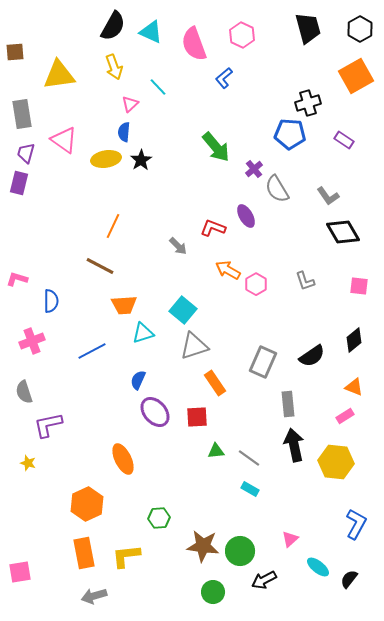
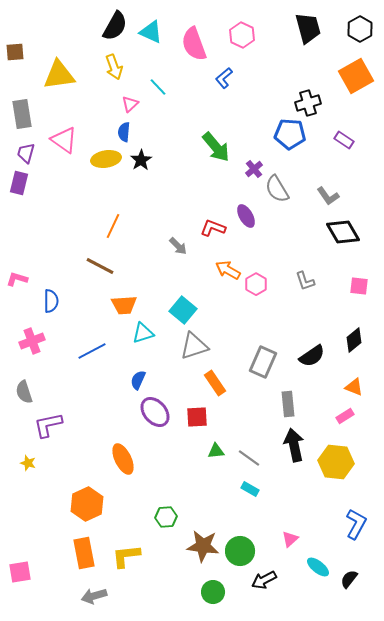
black semicircle at (113, 26): moved 2 px right
green hexagon at (159, 518): moved 7 px right, 1 px up
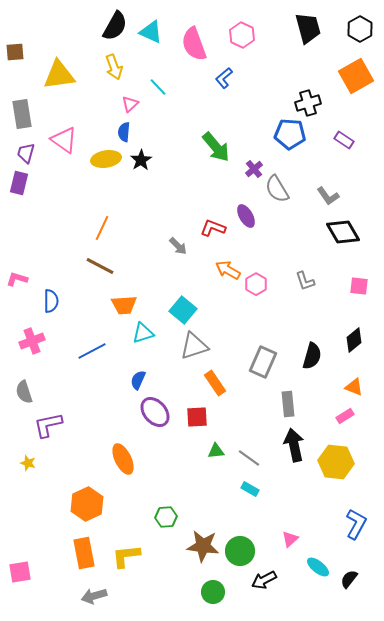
orange line at (113, 226): moved 11 px left, 2 px down
black semicircle at (312, 356): rotated 40 degrees counterclockwise
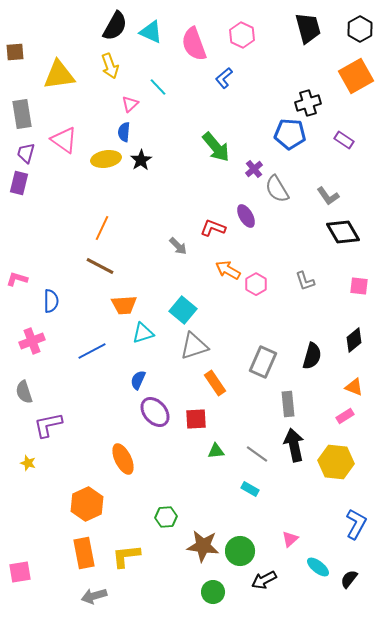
yellow arrow at (114, 67): moved 4 px left, 1 px up
red square at (197, 417): moved 1 px left, 2 px down
gray line at (249, 458): moved 8 px right, 4 px up
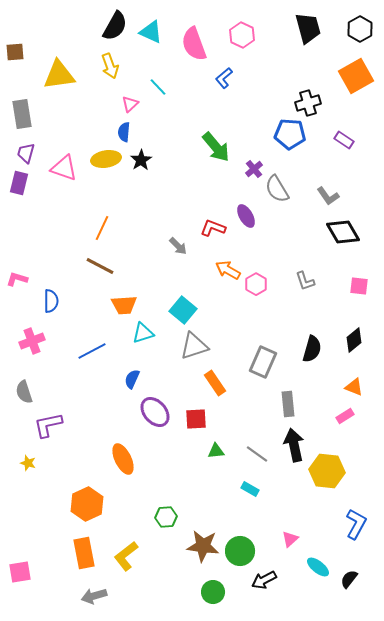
pink triangle at (64, 140): moved 28 px down; rotated 16 degrees counterclockwise
black semicircle at (312, 356): moved 7 px up
blue semicircle at (138, 380): moved 6 px left, 1 px up
yellow hexagon at (336, 462): moved 9 px left, 9 px down
yellow L-shape at (126, 556): rotated 32 degrees counterclockwise
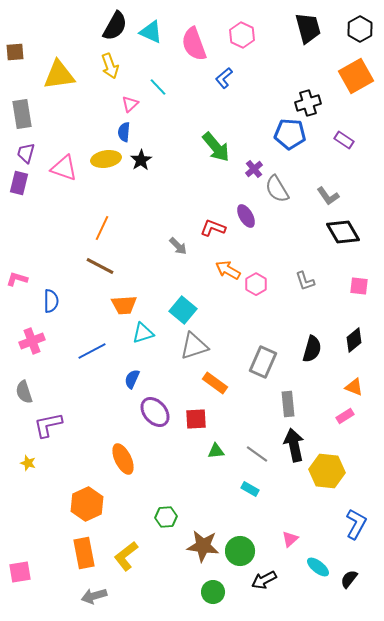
orange rectangle at (215, 383): rotated 20 degrees counterclockwise
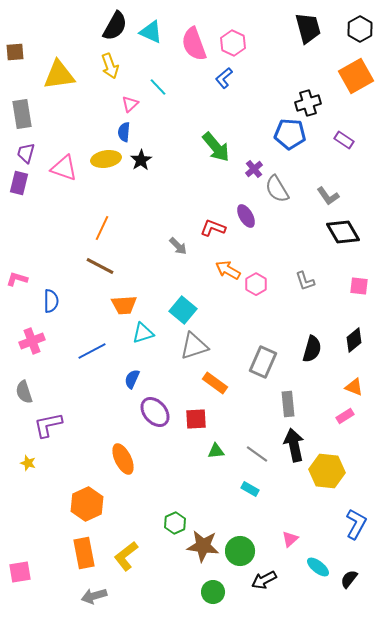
pink hexagon at (242, 35): moved 9 px left, 8 px down
green hexagon at (166, 517): moved 9 px right, 6 px down; rotated 20 degrees counterclockwise
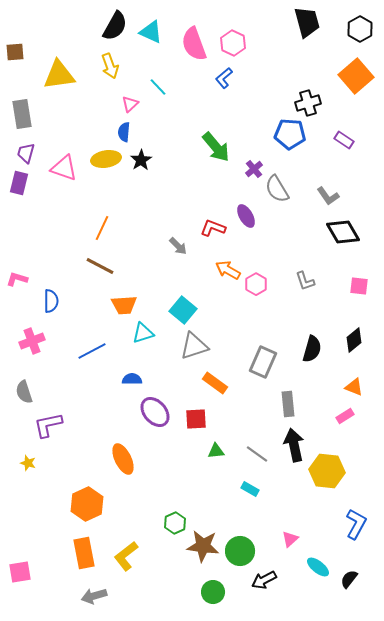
black trapezoid at (308, 28): moved 1 px left, 6 px up
orange square at (356, 76): rotated 12 degrees counterclockwise
blue semicircle at (132, 379): rotated 66 degrees clockwise
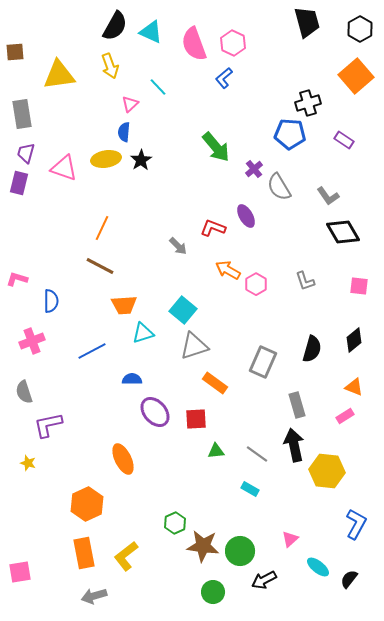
gray semicircle at (277, 189): moved 2 px right, 2 px up
gray rectangle at (288, 404): moved 9 px right, 1 px down; rotated 10 degrees counterclockwise
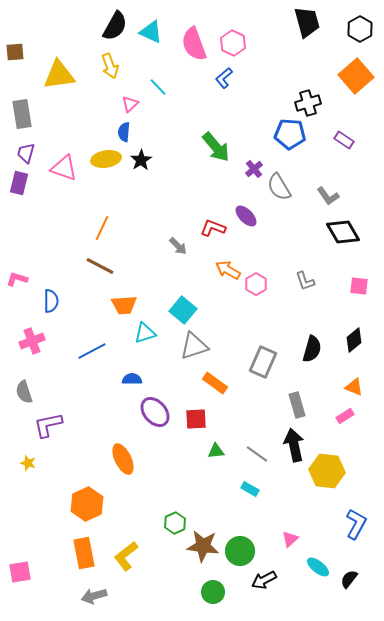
purple ellipse at (246, 216): rotated 15 degrees counterclockwise
cyan triangle at (143, 333): moved 2 px right
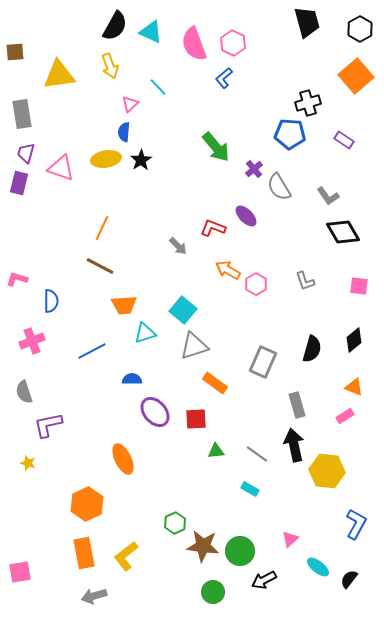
pink triangle at (64, 168): moved 3 px left
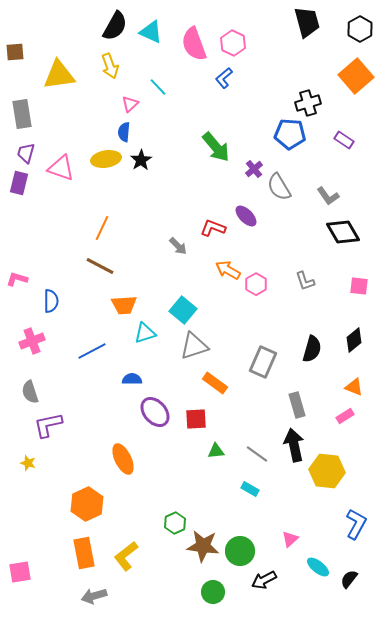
gray semicircle at (24, 392): moved 6 px right
